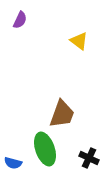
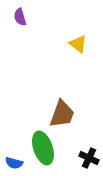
purple semicircle: moved 3 px up; rotated 138 degrees clockwise
yellow triangle: moved 1 px left, 3 px down
green ellipse: moved 2 px left, 1 px up
blue semicircle: moved 1 px right
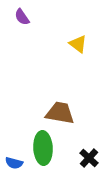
purple semicircle: moved 2 px right; rotated 18 degrees counterclockwise
brown trapezoid: moved 2 px left, 1 px up; rotated 100 degrees counterclockwise
green ellipse: rotated 16 degrees clockwise
black cross: rotated 18 degrees clockwise
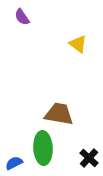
brown trapezoid: moved 1 px left, 1 px down
blue semicircle: rotated 138 degrees clockwise
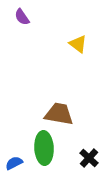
green ellipse: moved 1 px right
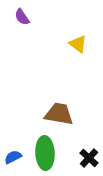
green ellipse: moved 1 px right, 5 px down
blue semicircle: moved 1 px left, 6 px up
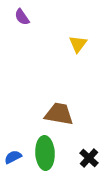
yellow triangle: rotated 30 degrees clockwise
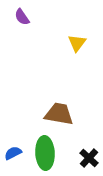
yellow triangle: moved 1 px left, 1 px up
blue semicircle: moved 4 px up
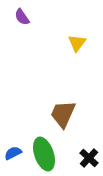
brown trapezoid: moved 4 px right; rotated 76 degrees counterclockwise
green ellipse: moved 1 px left, 1 px down; rotated 16 degrees counterclockwise
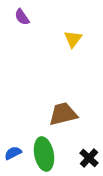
yellow triangle: moved 4 px left, 4 px up
brown trapezoid: rotated 52 degrees clockwise
green ellipse: rotated 8 degrees clockwise
